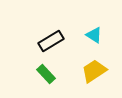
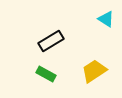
cyan triangle: moved 12 px right, 16 px up
green rectangle: rotated 18 degrees counterclockwise
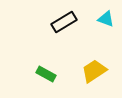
cyan triangle: rotated 12 degrees counterclockwise
black rectangle: moved 13 px right, 19 px up
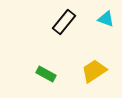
black rectangle: rotated 20 degrees counterclockwise
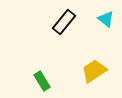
cyan triangle: rotated 18 degrees clockwise
green rectangle: moved 4 px left, 7 px down; rotated 30 degrees clockwise
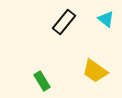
yellow trapezoid: moved 1 px right; rotated 112 degrees counterclockwise
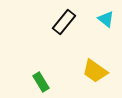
green rectangle: moved 1 px left, 1 px down
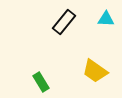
cyan triangle: rotated 36 degrees counterclockwise
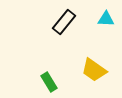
yellow trapezoid: moved 1 px left, 1 px up
green rectangle: moved 8 px right
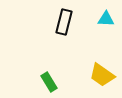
black rectangle: rotated 25 degrees counterclockwise
yellow trapezoid: moved 8 px right, 5 px down
